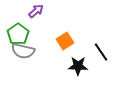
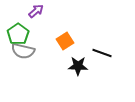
black line: moved 1 px right, 1 px down; rotated 36 degrees counterclockwise
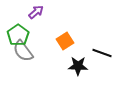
purple arrow: moved 1 px down
green pentagon: moved 1 px down
gray semicircle: rotated 40 degrees clockwise
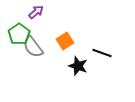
green pentagon: moved 1 px right, 1 px up
gray semicircle: moved 10 px right, 4 px up
black star: rotated 18 degrees clockwise
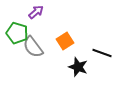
green pentagon: moved 2 px left, 1 px up; rotated 20 degrees counterclockwise
black star: moved 1 px down
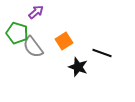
orange square: moved 1 px left
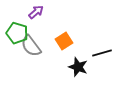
gray semicircle: moved 2 px left, 1 px up
black line: rotated 36 degrees counterclockwise
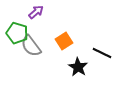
black line: rotated 42 degrees clockwise
black star: rotated 12 degrees clockwise
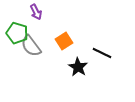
purple arrow: rotated 105 degrees clockwise
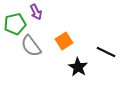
green pentagon: moved 2 px left, 9 px up; rotated 30 degrees counterclockwise
black line: moved 4 px right, 1 px up
